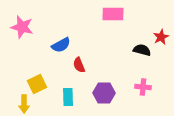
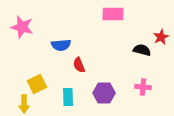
blue semicircle: rotated 24 degrees clockwise
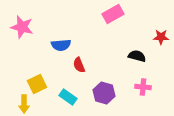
pink rectangle: rotated 30 degrees counterclockwise
red star: rotated 28 degrees clockwise
black semicircle: moved 5 px left, 6 px down
purple hexagon: rotated 15 degrees clockwise
cyan rectangle: rotated 54 degrees counterclockwise
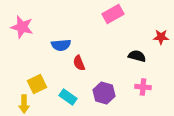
red semicircle: moved 2 px up
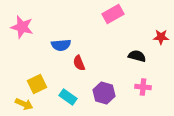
yellow arrow: rotated 66 degrees counterclockwise
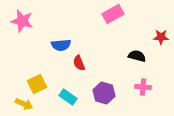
pink star: moved 6 px up
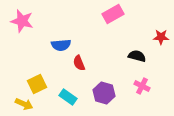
pink cross: moved 1 px left, 1 px up; rotated 21 degrees clockwise
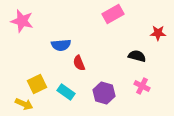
red star: moved 3 px left, 4 px up
cyan rectangle: moved 2 px left, 5 px up
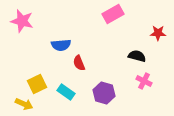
pink cross: moved 2 px right, 5 px up
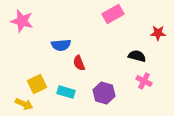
cyan rectangle: rotated 18 degrees counterclockwise
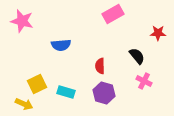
black semicircle: rotated 36 degrees clockwise
red semicircle: moved 21 px right, 3 px down; rotated 21 degrees clockwise
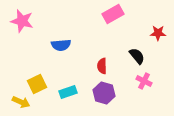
red semicircle: moved 2 px right
cyan rectangle: moved 2 px right; rotated 36 degrees counterclockwise
yellow arrow: moved 3 px left, 2 px up
